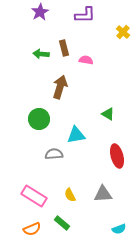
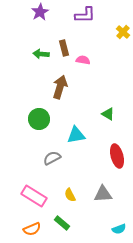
pink semicircle: moved 3 px left
gray semicircle: moved 2 px left, 4 px down; rotated 24 degrees counterclockwise
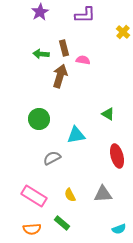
brown arrow: moved 11 px up
orange semicircle: rotated 18 degrees clockwise
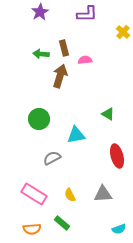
purple L-shape: moved 2 px right, 1 px up
pink semicircle: moved 2 px right; rotated 16 degrees counterclockwise
pink rectangle: moved 2 px up
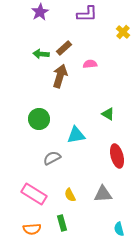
brown rectangle: rotated 63 degrees clockwise
pink semicircle: moved 5 px right, 4 px down
green rectangle: rotated 35 degrees clockwise
cyan semicircle: rotated 96 degrees clockwise
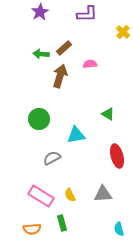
pink rectangle: moved 7 px right, 2 px down
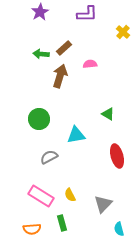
gray semicircle: moved 3 px left, 1 px up
gray triangle: moved 10 px down; rotated 42 degrees counterclockwise
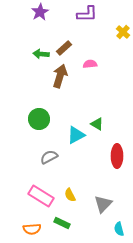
green triangle: moved 11 px left, 10 px down
cyan triangle: rotated 18 degrees counterclockwise
red ellipse: rotated 15 degrees clockwise
green rectangle: rotated 49 degrees counterclockwise
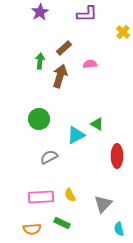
green arrow: moved 1 px left, 7 px down; rotated 91 degrees clockwise
pink rectangle: moved 1 px down; rotated 35 degrees counterclockwise
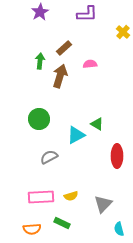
yellow semicircle: moved 1 px right, 1 px down; rotated 80 degrees counterclockwise
